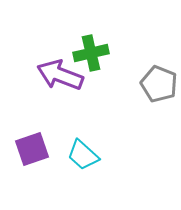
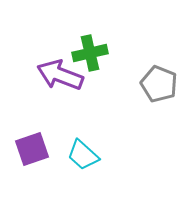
green cross: moved 1 px left
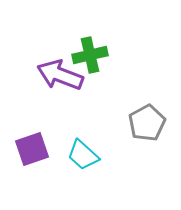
green cross: moved 2 px down
gray pentagon: moved 12 px left, 39 px down; rotated 21 degrees clockwise
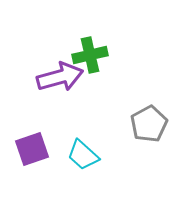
purple arrow: moved 2 px down; rotated 144 degrees clockwise
gray pentagon: moved 2 px right, 1 px down
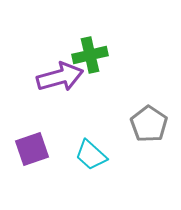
gray pentagon: rotated 9 degrees counterclockwise
cyan trapezoid: moved 8 px right
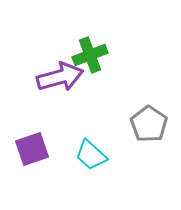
green cross: rotated 8 degrees counterclockwise
